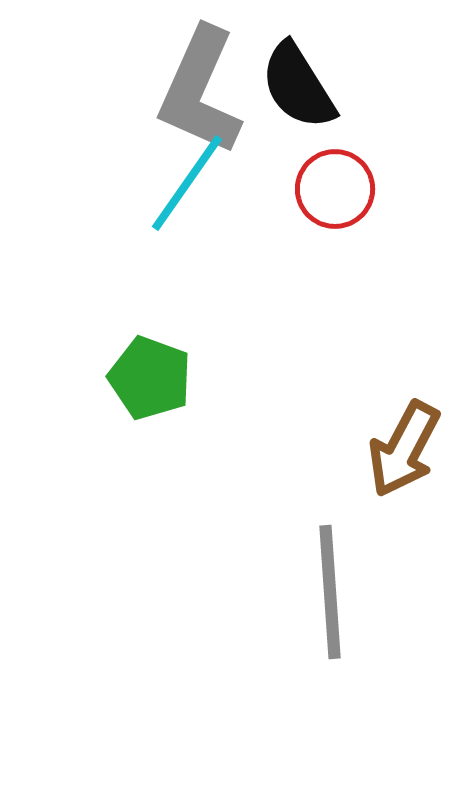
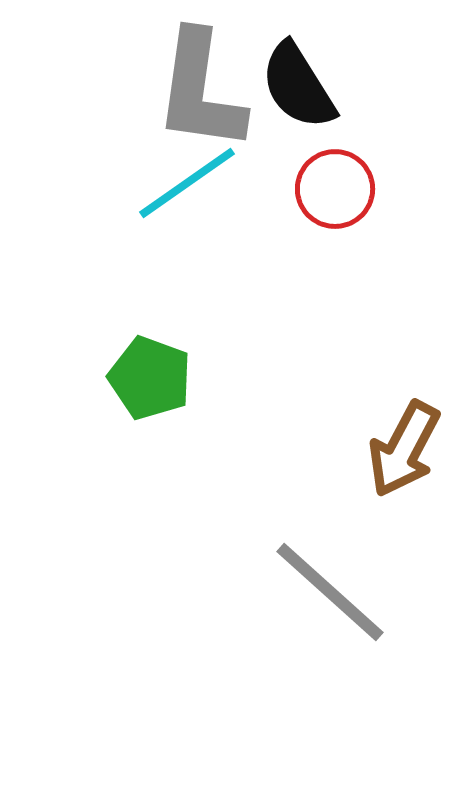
gray L-shape: rotated 16 degrees counterclockwise
cyan line: rotated 20 degrees clockwise
gray line: rotated 44 degrees counterclockwise
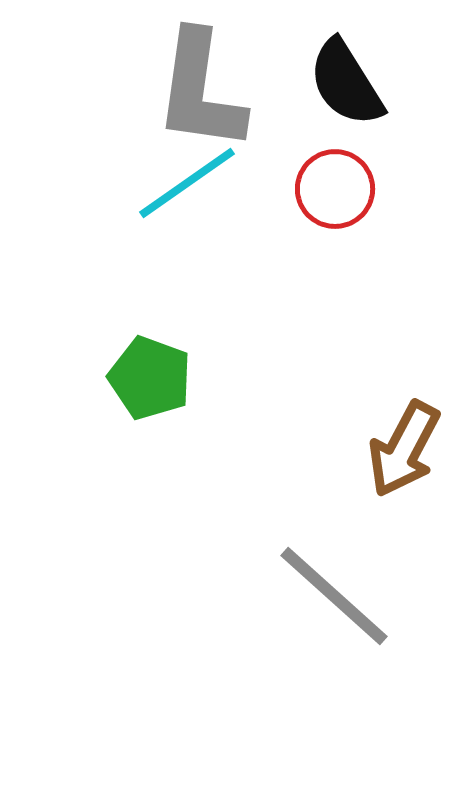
black semicircle: moved 48 px right, 3 px up
gray line: moved 4 px right, 4 px down
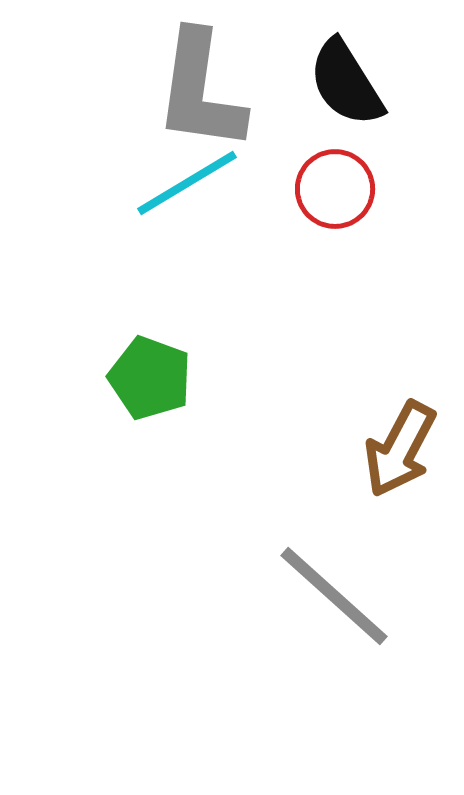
cyan line: rotated 4 degrees clockwise
brown arrow: moved 4 px left
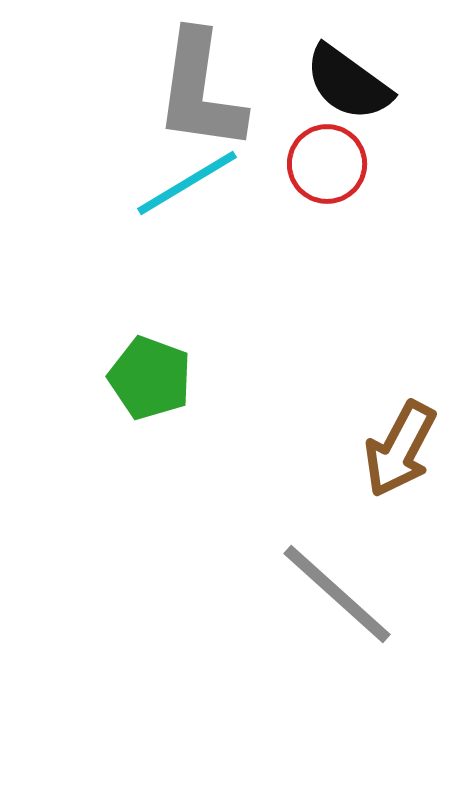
black semicircle: moved 2 px right; rotated 22 degrees counterclockwise
red circle: moved 8 px left, 25 px up
gray line: moved 3 px right, 2 px up
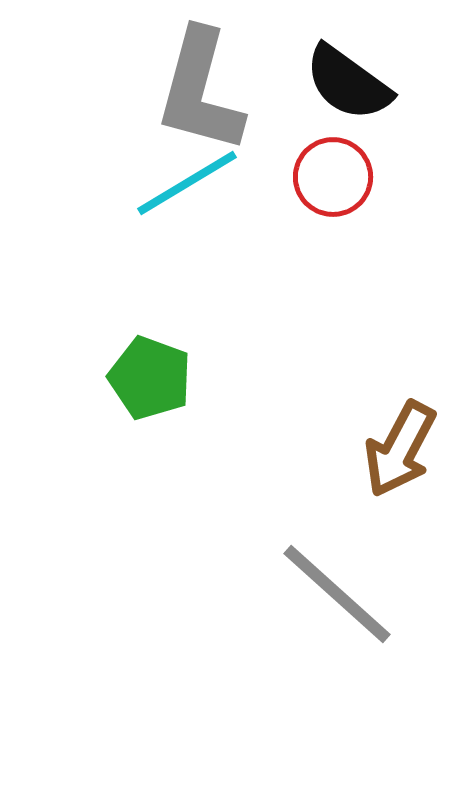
gray L-shape: rotated 7 degrees clockwise
red circle: moved 6 px right, 13 px down
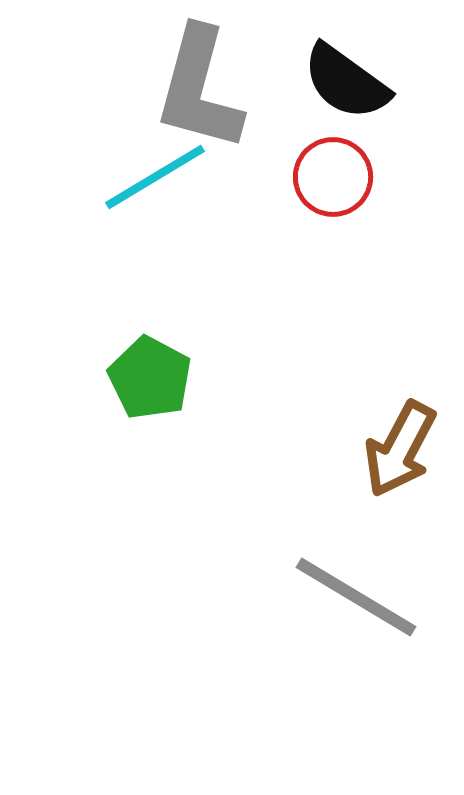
black semicircle: moved 2 px left, 1 px up
gray L-shape: moved 1 px left, 2 px up
cyan line: moved 32 px left, 6 px up
green pentagon: rotated 8 degrees clockwise
gray line: moved 19 px right, 3 px down; rotated 11 degrees counterclockwise
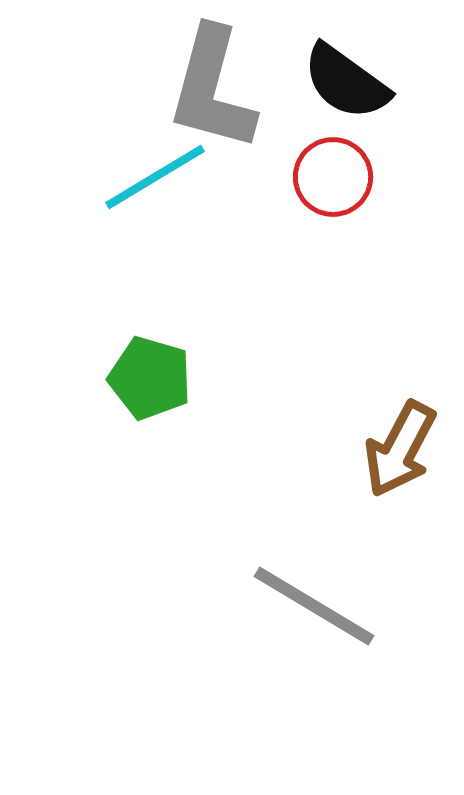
gray L-shape: moved 13 px right
green pentagon: rotated 12 degrees counterclockwise
gray line: moved 42 px left, 9 px down
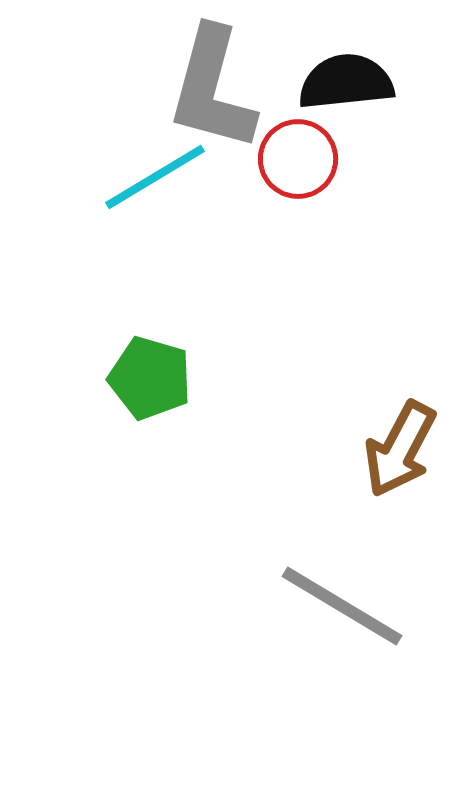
black semicircle: rotated 138 degrees clockwise
red circle: moved 35 px left, 18 px up
gray line: moved 28 px right
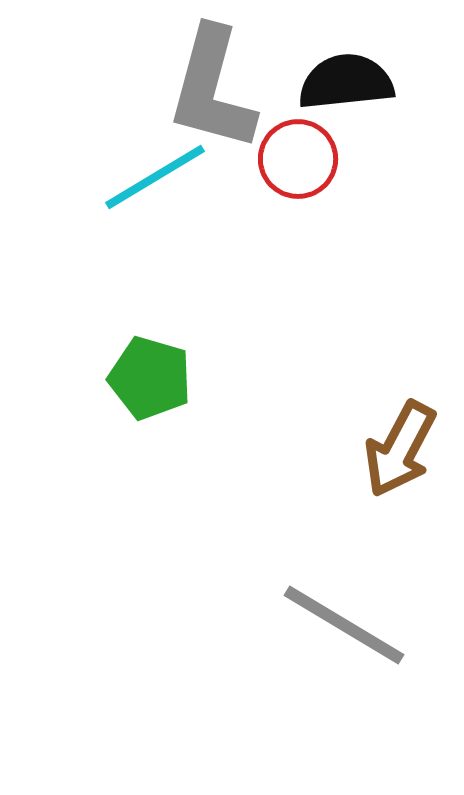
gray line: moved 2 px right, 19 px down
